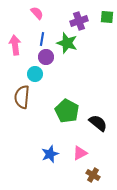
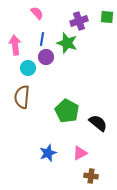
cyan circle: moved 7 px left, 6 px up
blue star: moved 2 px left, 1 px up
brown cross: moved 2 px left, 1 px down; rotated 24 degrees counterclockwise
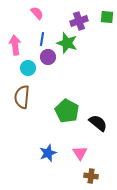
purple circle: moved 2 px right
pink triangle: rotated 35 degrees counterclockwise
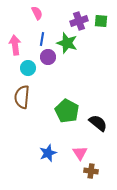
pink semicircle: rotated 16 degrees clockwise
green square: moved 6 px left, 4 px down
brown cross: moved 5 px up
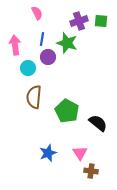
brown semicircle: moved 12 px right
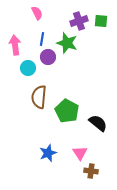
brown semicircle: moved 5 px right
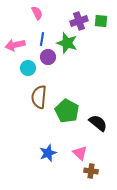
pink arrow: rotated 96 degrees counterclockwise
pink triangle: rotated 14 degrees counterclockwise
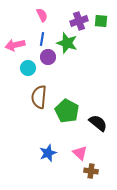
pink semicircle: moved 5 px right, 2 px down
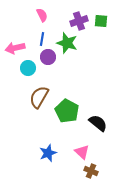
pink arrow: moved 3 px down
brown semicircle: rotated 25 degrees clockwise
pink triangle: moved 2 px right, 1 px up
brown cross: rotated 16 degrees clockwise
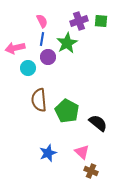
pink semicircle: moved 6 px down
green star: rotated 25 degrees clockwise
brown semicircle: moved 3 px down; rotated 35 degrees counterclockwise
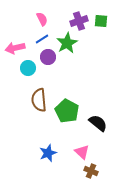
pink semicircle: moved 2 px up
blue line: rotated 48 degrees clockwise
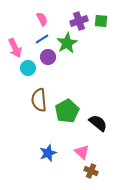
pink arrow: rotated 102 degrees counterclockwise
green pentagon: rotated 15 degrees clockwise
